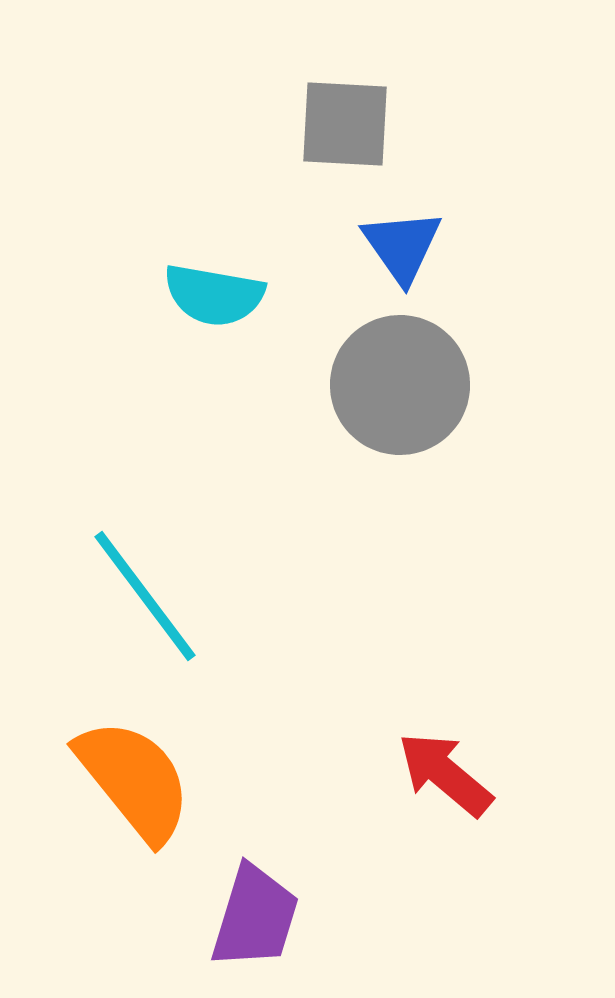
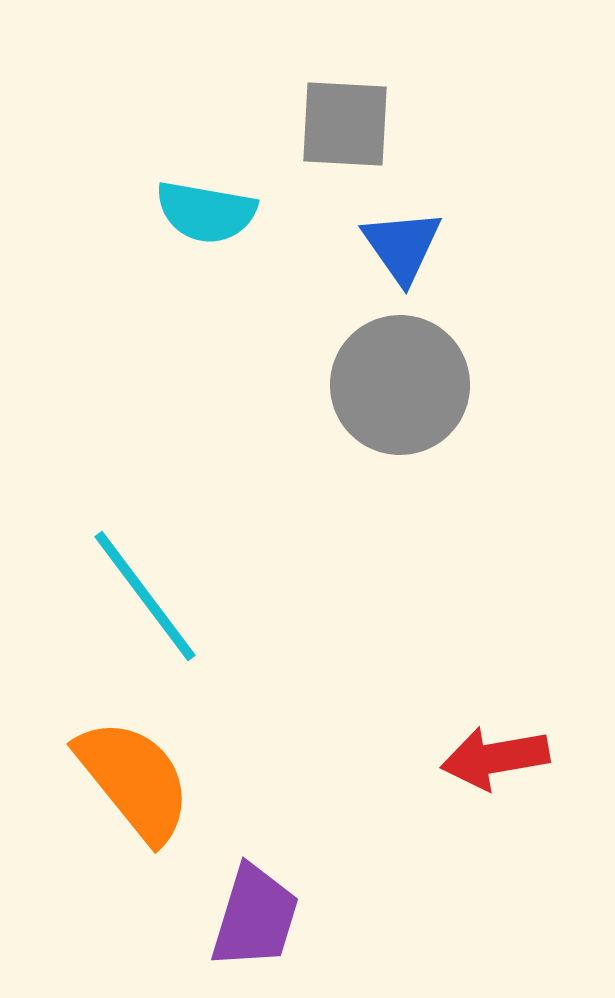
cyan semicircle: moved 8 px left, 83 px up
red arrow: moved 50 px right, 16 px up; rotated 50 degrees counterclockwise
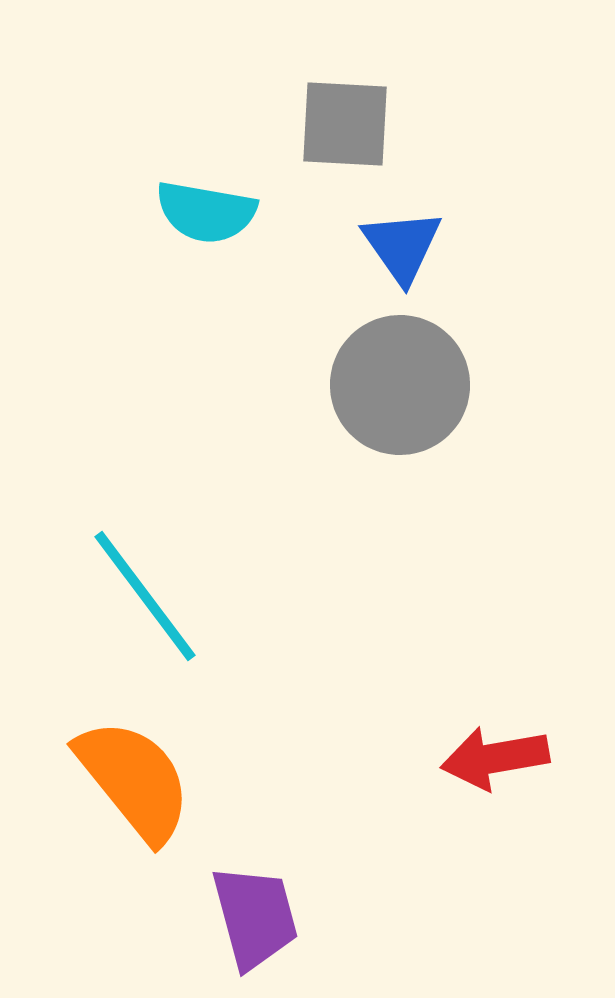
purple trapezoid: rotated 32 degrees counterclockwise
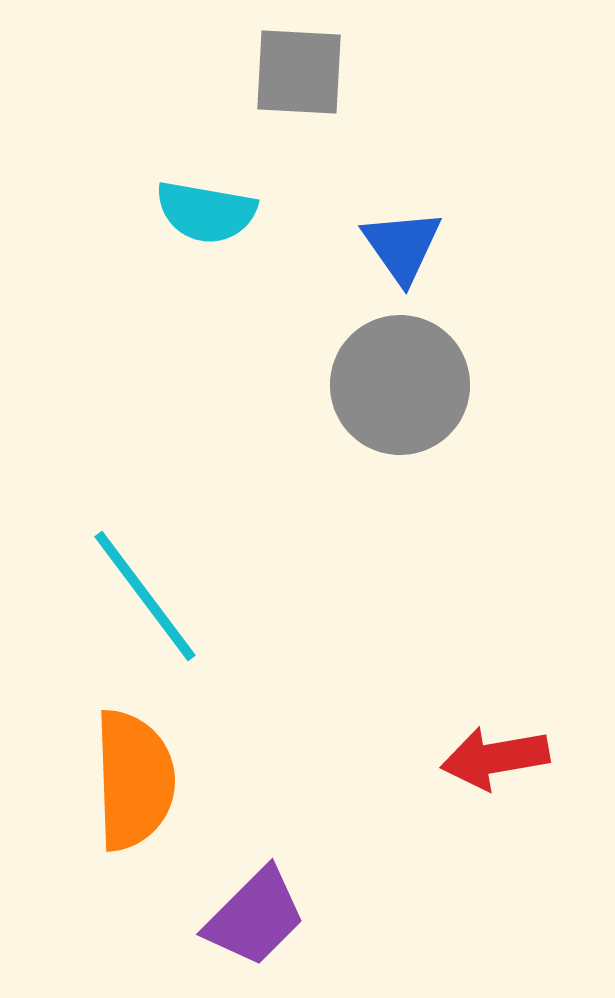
gray square: moved 46 px left, 52 px up
orange semicircle: rotated 37 degrees clockwise
purple trapezoid: rotated 60 degrees clockwise
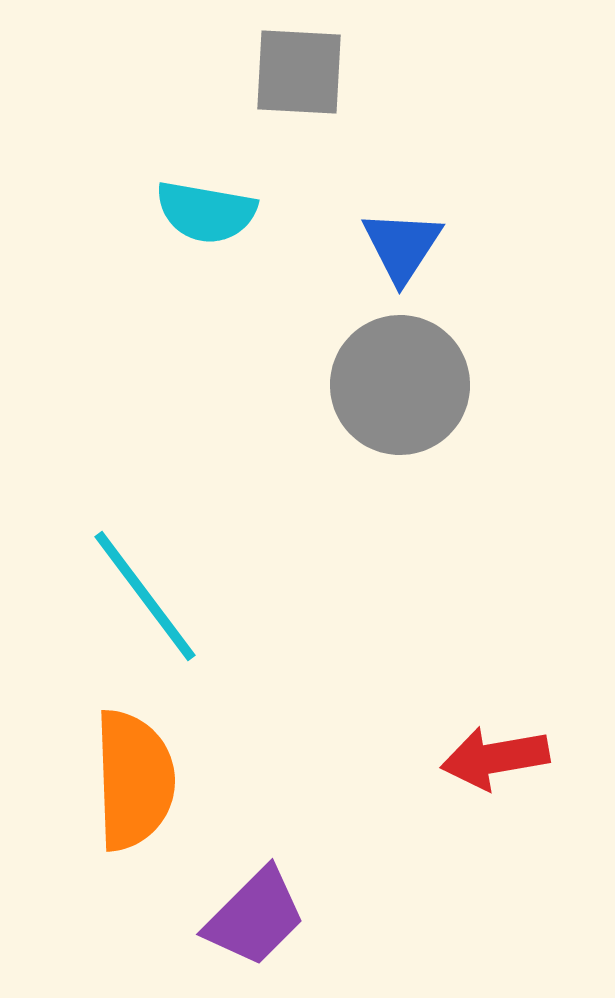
blue triangle: rotated 8 degrees clockwise
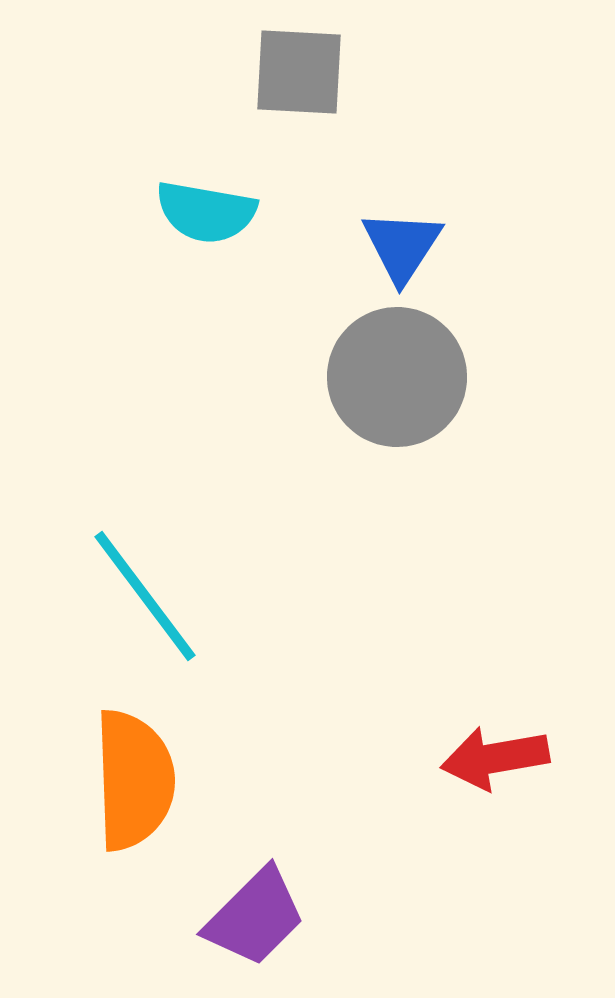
gray circle: moved 3 px left, 8 px up
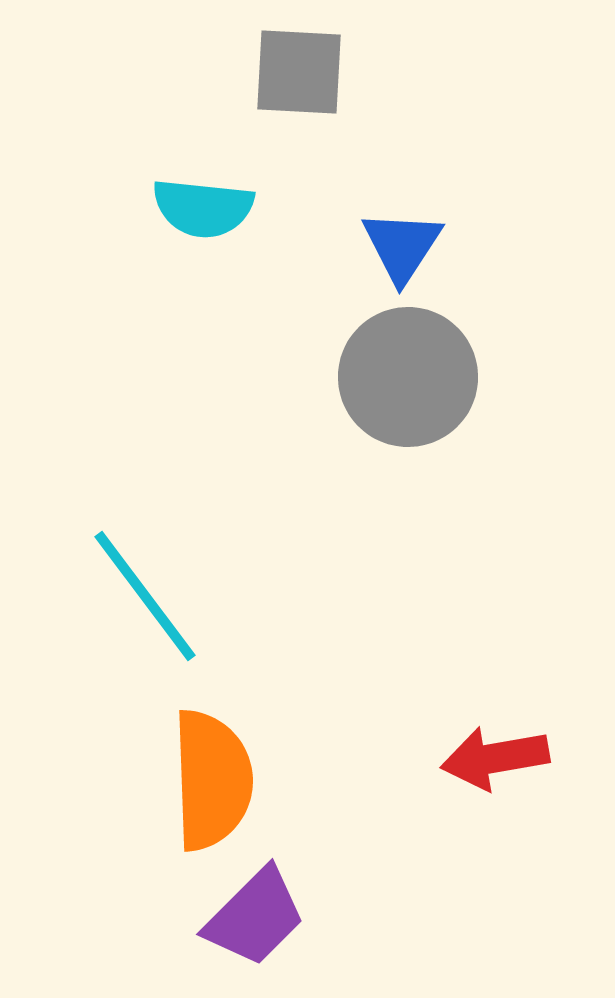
cyan semicircle: moved 3 px left, 4 px up; rotated 4 degrees counterclockwise
gray circle: moved 11 px right
orange semicircle: moved 78 px right
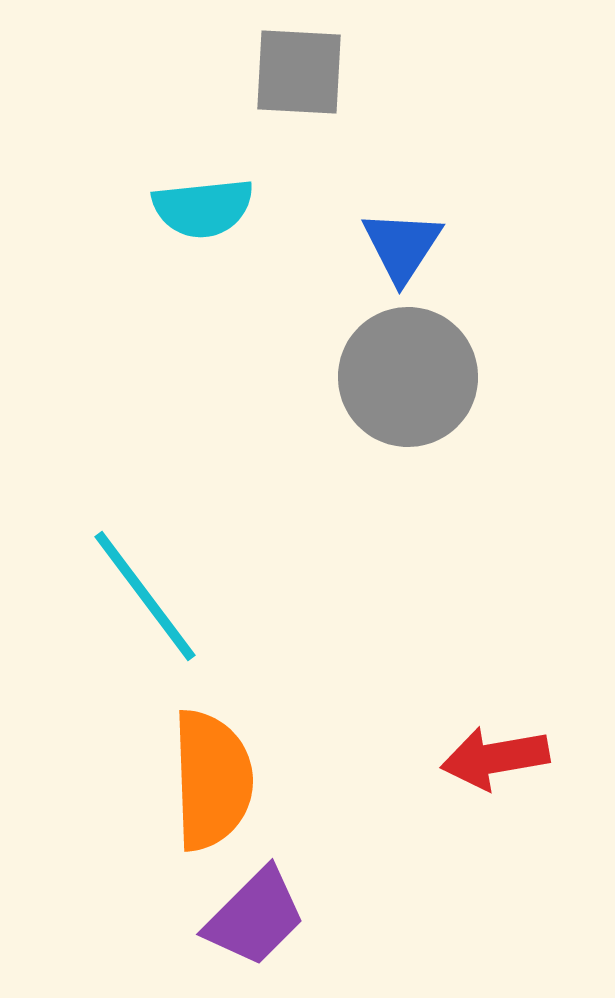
cyan semicircle: rotated 12 degrees counterclockwise
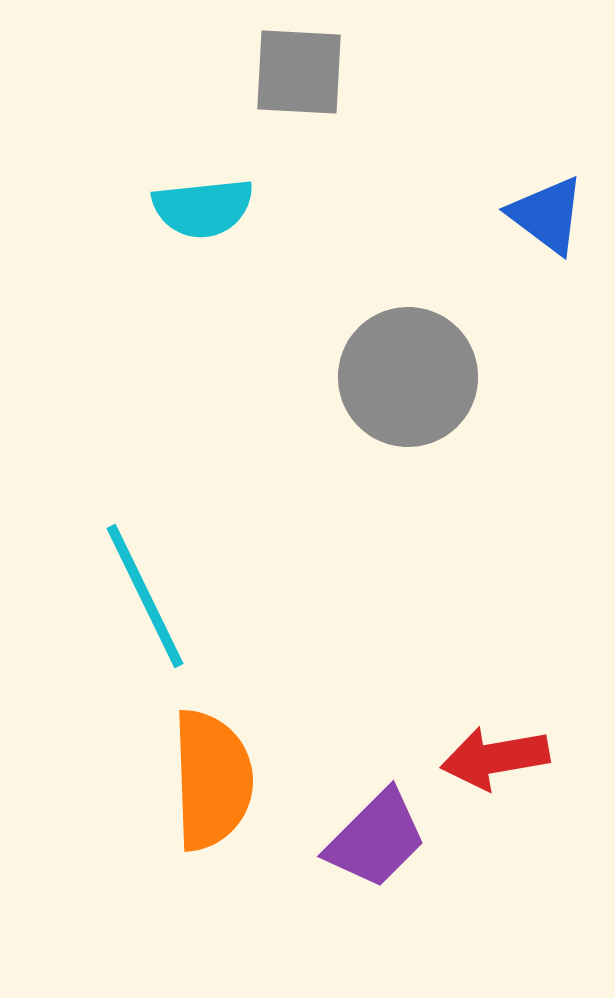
blue triangle: moved 145 px right, 31 px up; rotated 26 degrees counterclockwise
cyan line: rotated 11 degrees clockwise
purple trapezoid: moved 121 px right, 78 px up
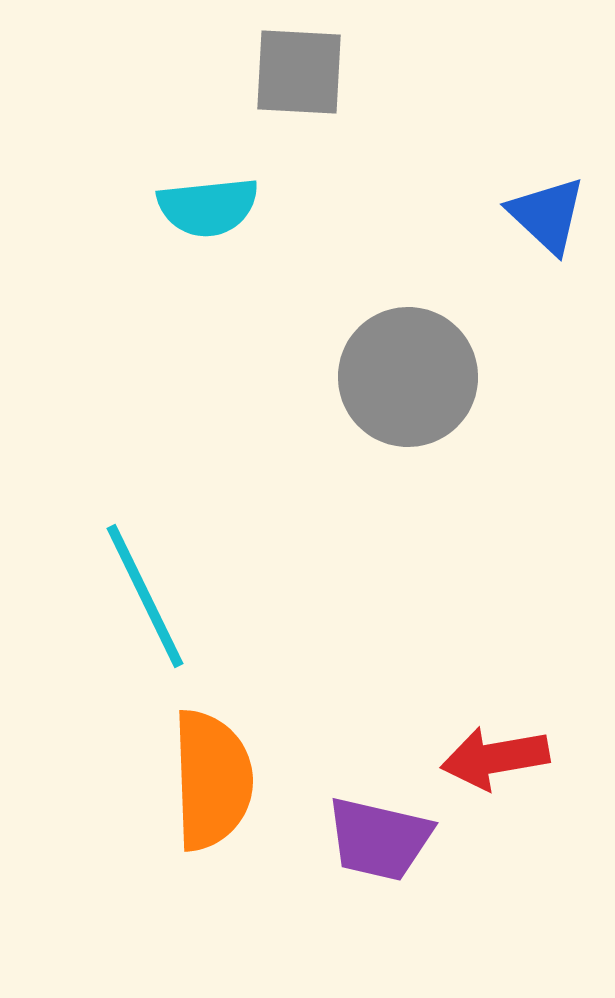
cyan semicircle: moved 5 px right, 1 px up
blue triangle: rotated 6 degrees clockwise
purple trapezoid: moved 3 px right; rotated 58 degrees clockwise
